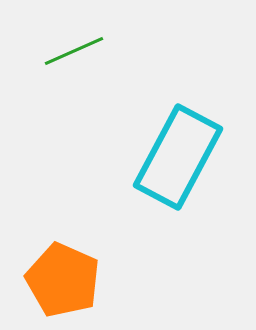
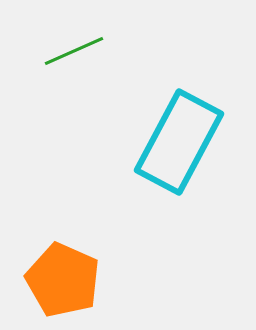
cyan rectangle: moved 1 px right, 15 px up
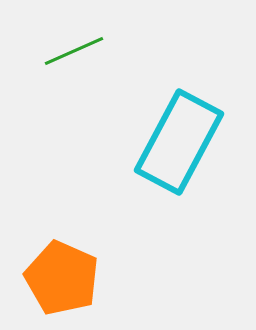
orange pentagon: moved 1 px left, 2 px up
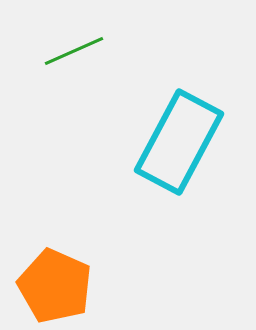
orange pentagon: moved 7 px left, 8 px down
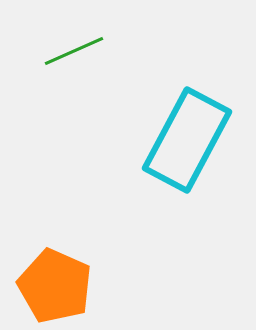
cyan rectangle: moved 8 px right, 2 px up
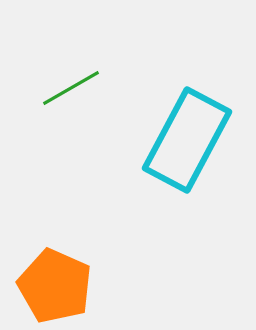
green line: moved 3 px left, 37 px down; rotated 6 degrees counterclockwise
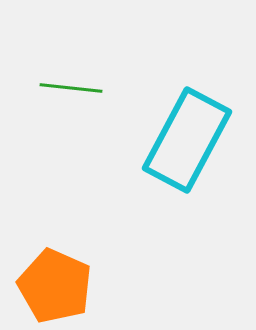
green line: rotated 36 degrees clockwise
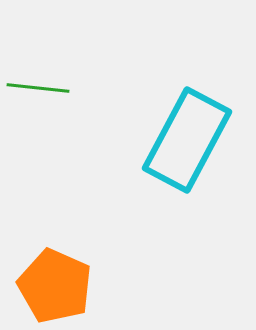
green line: moved 33 px left
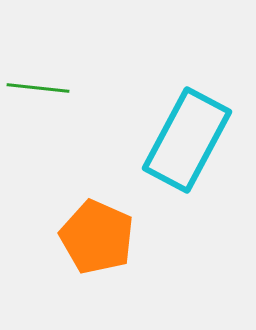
orange pentagon: moved 42 px right, 49 px up
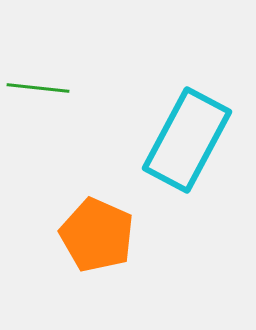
orange pentagon: moved 2 px up
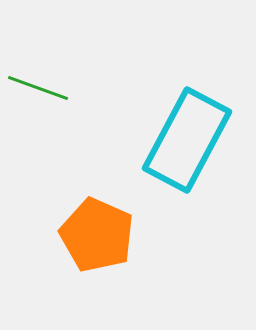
green line: rotated 14 degrees clockwise
